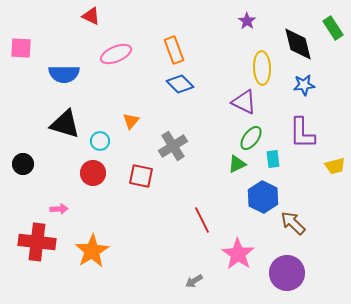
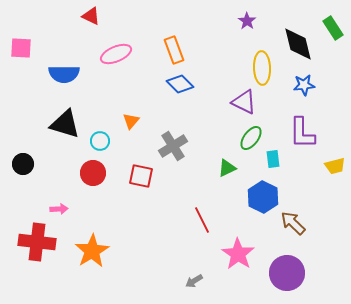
green triangle: moved 10 px left, 4 px down
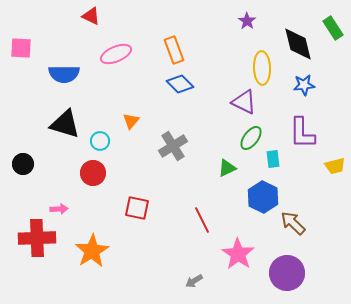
red square: moved 4 px left, 32 px down
red cross: moved 4 px up; rotated 9 degrees counterclockwise
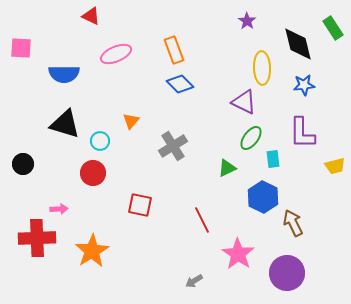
red square: moved 3 px right, 3 px up
brown arrow: rotated 20 degrees clockwise
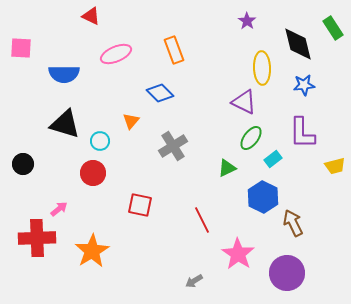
blue diamond: moved 20 px left, 9 px down
cyan rectangle: rotated 60 degrees clockwise
pink arrow: rotated 36 degrees counterclockwise
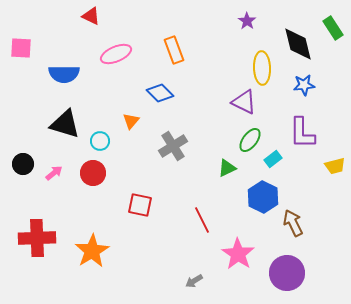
green ellipse: moved 1 px left, 2 px down
pink arrow: moved 5 px left, 36 px up
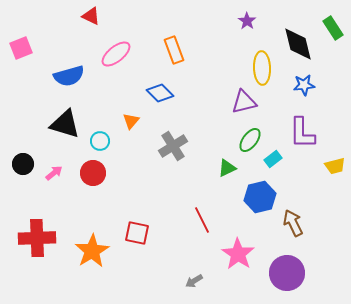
pink square: rotated 25 degrees counterclockwise
pink ellipse: rotated 16 degrees counterclockwise
blue semicircle: moved 5 px right, 2 px down; rotated 16 degrees counterclockwise
purple triangle: rotated 40 degrees counterclockwise
blue hexagon: moved 3 px left; rotated 20 degrees clockwise
red square: moved 3 px left, 28 px down
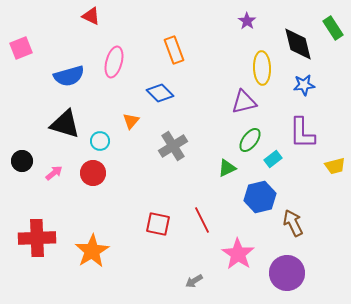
pink ellipse: moved 2 px left, 8 px down; rotated 36 degrees counterclockwise
black circle: moved 1 px left, 3 px up
red square: moved 21 px right, 9 px up
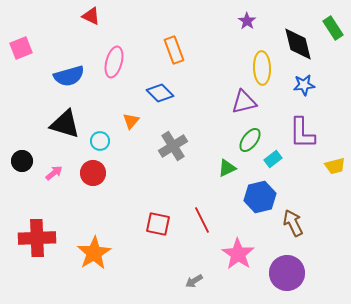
orange star: moved 2 px right, 2 px down
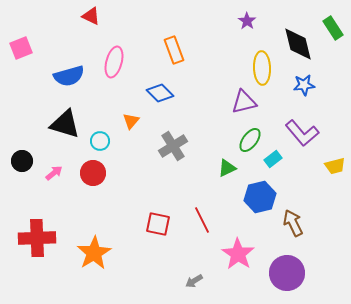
purple L-shape: rotated 40 degrees counterclockwise
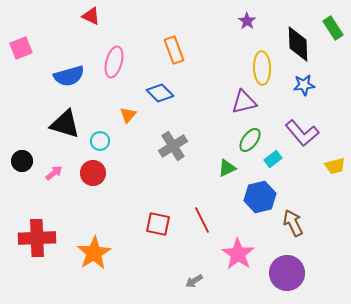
black diamond: rotated 12 degrees clockwise
orange triangle: moved 3 px left, 6 px up
